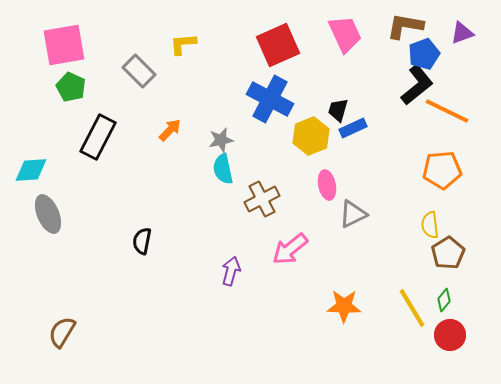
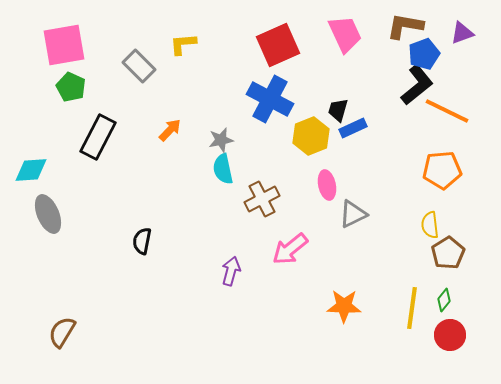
gray rectangle: moved 5 px up
yellow line: rotated 39 degrees clockwise
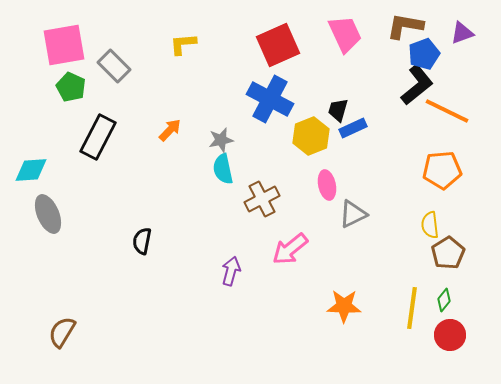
gray rectangle: moved 25 px left
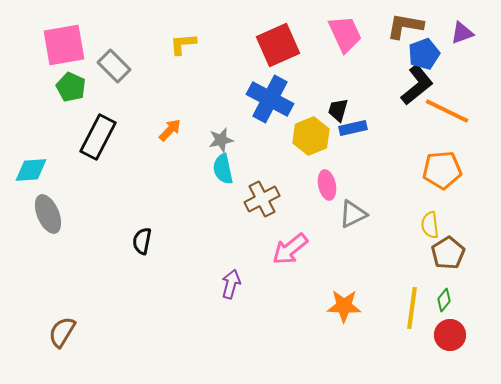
blue rectangle: rotated 12 degrees clockwise
purple arrow: moved 13 px down
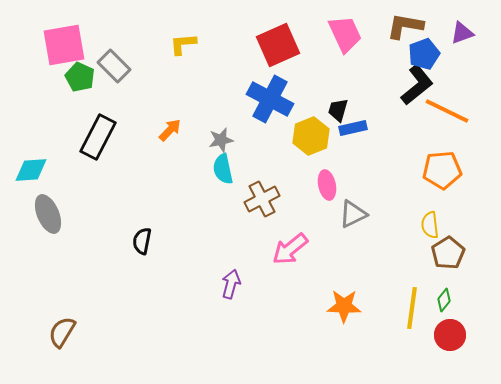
green pentagon: moved 9 px right, 10 px up
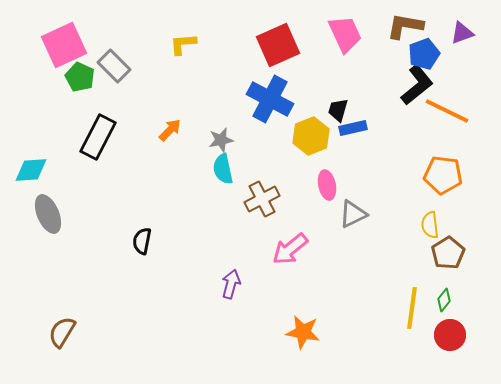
pink square: rotated 15 degrees counterclockwise
orange pentagon: moved 1 px right, 5 px down; rotated 12 degrees clockwise
orange star: moved 41 px left, 26 px down; rotated 8 degrees clockwise
